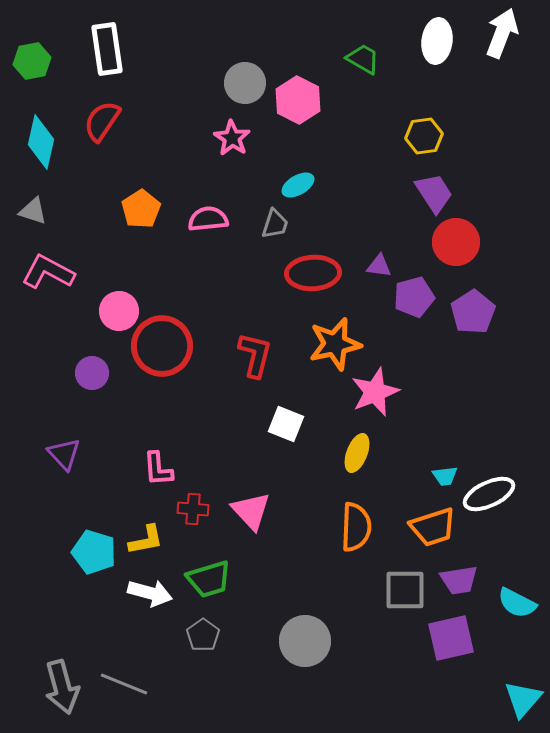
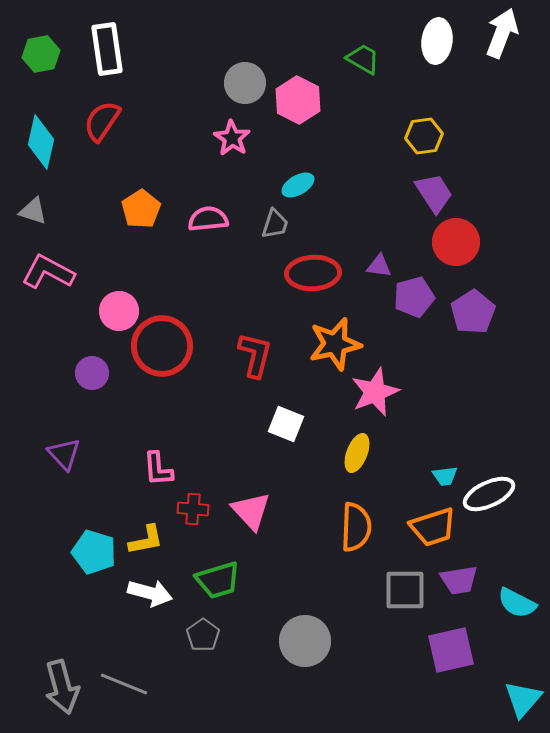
green hexagon at (32, 61): moved 9 px right, 7 px up
green trapezoid at (209, 579): moved 9 px right, 1 px down
purple square at (451, 638): moved 12 px down
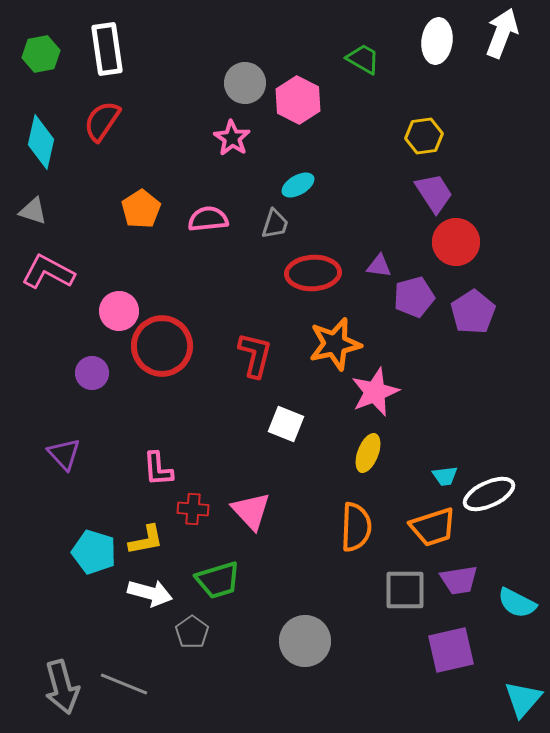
yellow ellipse at (357, 453): moved 11 px right
gray pentagon at (203, 635): moved 11 px left, 3 px up
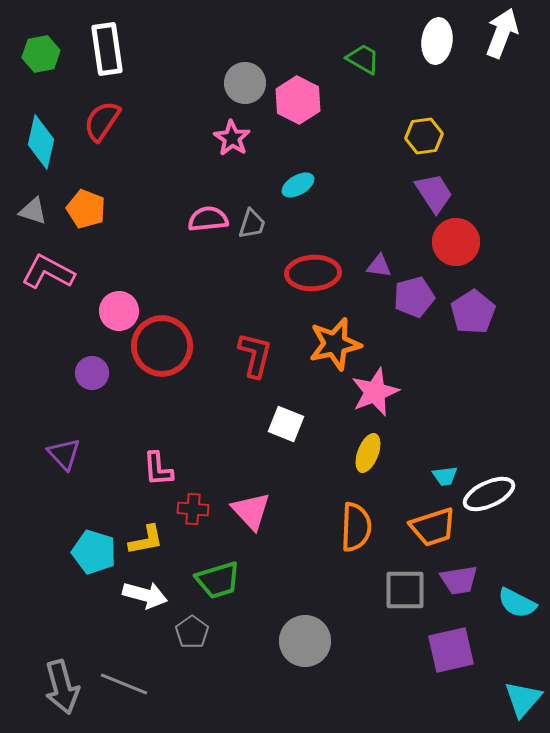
orange pentagon at (141, 209): moved 55 px left; rotated 18 degrees counterclockwise
gray trapezoid at (275, 224): moved 23 px left
white arrow at (150, 593): moved 5 px left, 2 px down
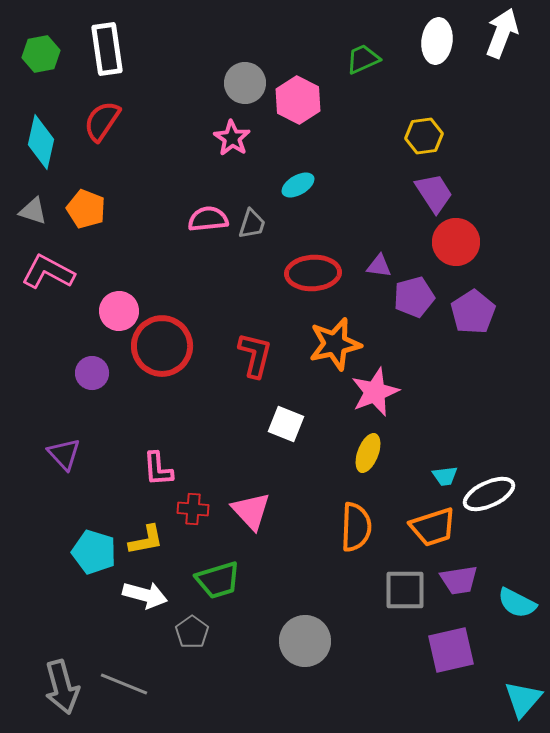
green trapezoid at (363, 59): rotated 54 degrees counterclockwise
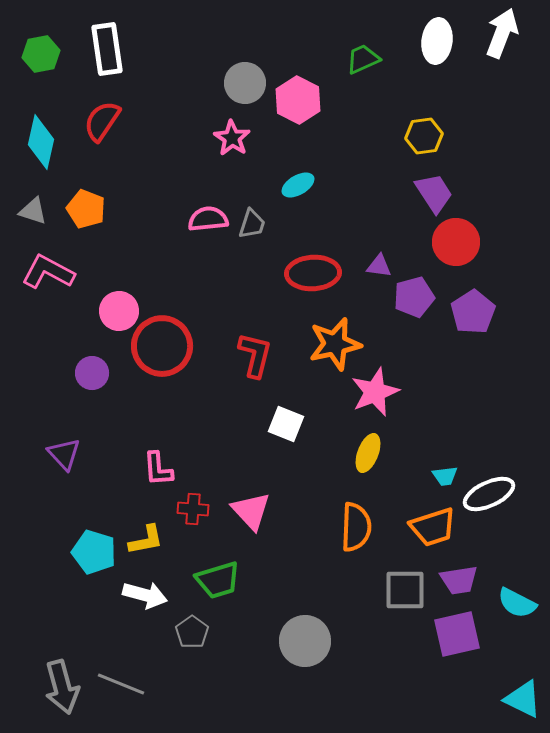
purple square at (451, 650): moved 6 px right, 16 px up
gray line at (124, 684): moved 3 px left
cyan triangle at (523, 699): rotated 45 degrees counterclockwise
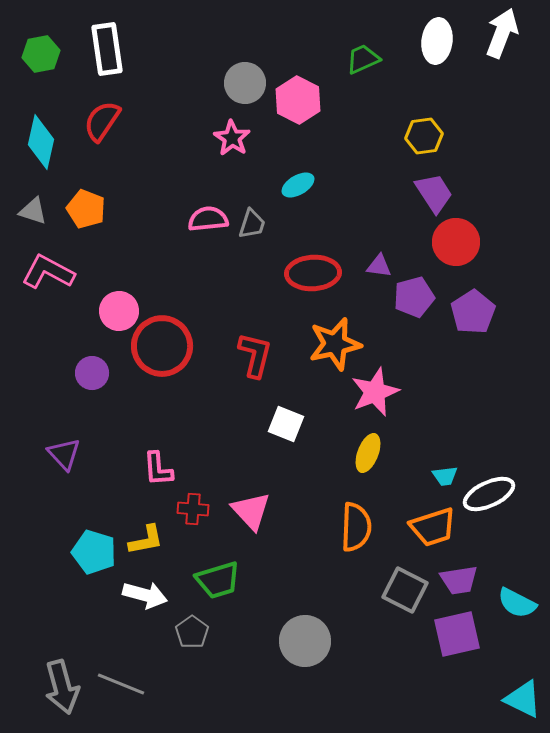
gray square at (405, 590): rotated 27 degrees clockwise
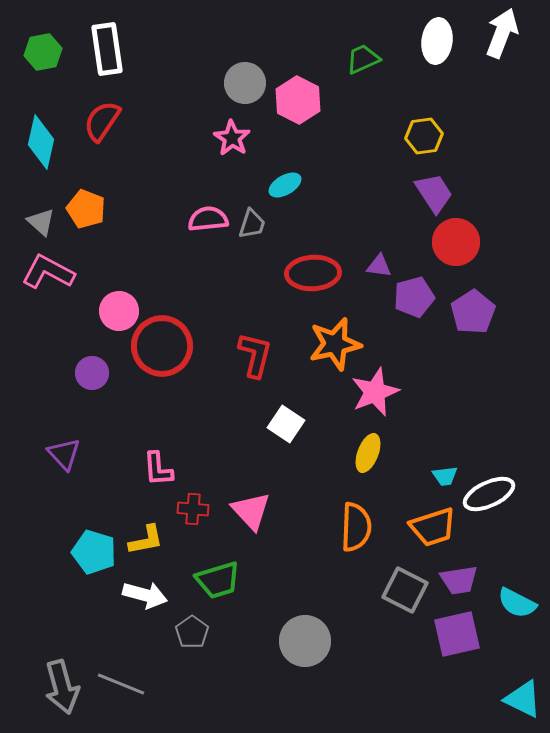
green hexagon at (41, 54): moved 2 px right, 2 px up
cyan ellipse at (298, 185): moved 13 px left
gray triangle at (33, 211): moved 8 px right, 11 px down; rotated 24 degrees clockwise
white square at (286, 424): rotated 12 degrees clockwise
